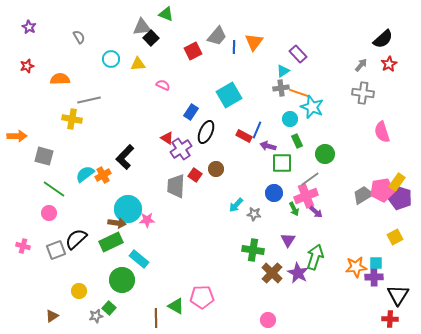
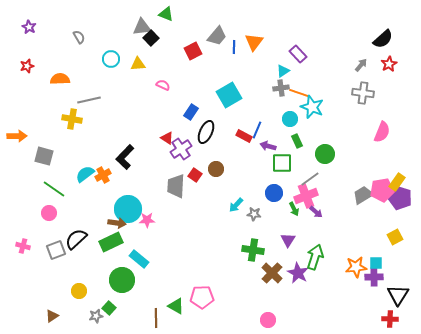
pink semicircle at (382, 132): rotated 140 degrees counterclockwise
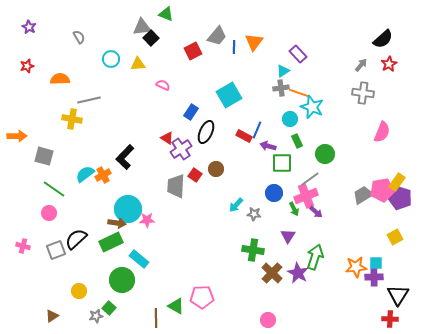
purple triangle at (288, 240): moved 4 px up
